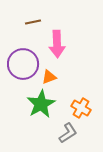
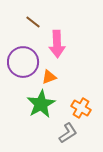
brown line: rotated 49 degrees clockwise
purple circle: moved 2 px up
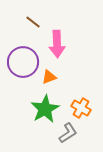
green star: moved 4 px right, 5 px down
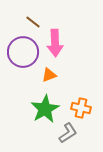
pink arrow: moved 2 px left, 1 px up
purple circle: moved 10 px up
orange triangle: moved 2 px up
orange cross: rotated 18 degrees counterclockwise
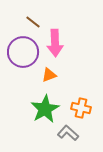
gray L-shape: rotated 105 degrees counterclockwise
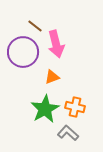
brown line: moved 2 px right, 4 px down
pink arrow: moved 1 px right, 1 px down; rotated 12 degrees counterclockwise
orange triangle: moved 3 px right, 2 px down
orange cross: moved 6 px left, 1 px up
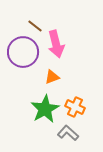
orange cross: rotated 12 degrees clockwise
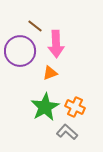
pink arrow: rotated 12 degrees clockwise
purple circle: moved 3 px left, 1 px up
orange triangle: moved 2 px left, 4 px up
green star: moved 2 px up
gray L-shape: moved 1 px left, 1 px up
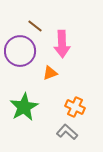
pink arrow: moved 6 px right
green star: moved 21 px left
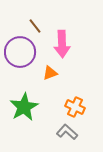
brown line: rotated 14 degrees clockwise
purple circle: moved 1 px down
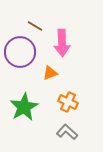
brown line: rotated 21 degrees counterclockwise
pink arrow: moved 1 px up
orange cross: moved 7 px left, 5 px up
